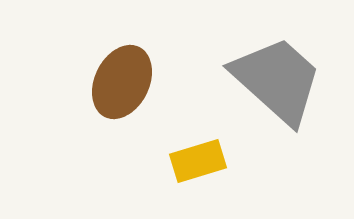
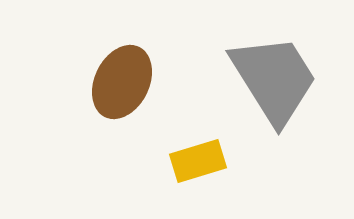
gray trapezoid: moved 3 px left, 1 px up; rotated 16 degrees clockwise
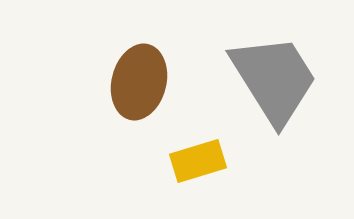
brown ellipse: moved 17 px right; rotated 12 degrees counterclockwise
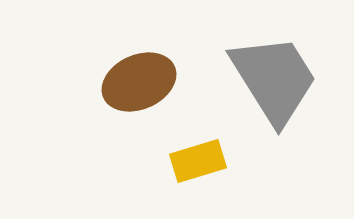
brown ellipse: rotated 52 degrees clockwise
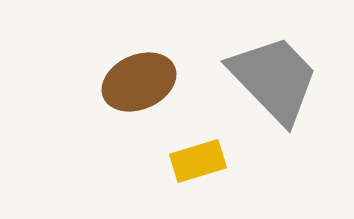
gray trapezoid: rotated 12 degrees counterclockwise
